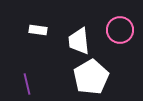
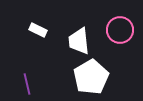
white rectangle: rotated 18 degrees clockwise
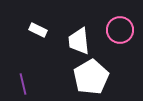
purple line: moved 4 px left
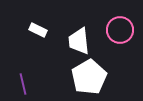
white pentagon: moved 2 px left
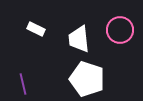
white rectangle: moved 2 px left, 1 px up
white trapezoid: moved 2 px up
white pentagon: moved 2 px left, 2 px down; rotated 24 degrees counterclockwise
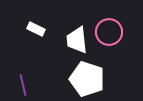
pink circle: moved 11 px left, 2 px down
white trapezoid: moved 2 px left, 1 px down
purple line: moved 1 px down
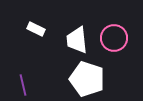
pink circle: moved 5 px right, 6 px down
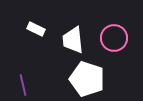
white trapezoid: moved 4 px left
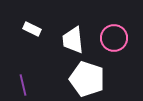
white rectangle: moved 4 px left
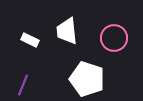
white rectangle: moved 2 px left, 11 px down
white trapezoid: moved 6 px left, 9 px up
purple line: rotated 35 degrees clockwise
